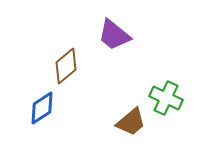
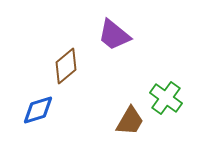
green cross: rotated 12 degrees clockwise
blue diamond: moved 4 px left, 2 px down; rotated 16 degrees clockwise
brown trapezoid: moved 1 px left, 1 px up; rotated 20 degrees counterclockwise
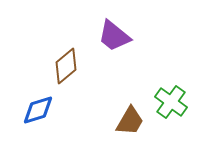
purple trapezoid: moved 1 px down
green cross: moved 5 px right, 4 px down
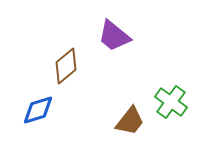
brown trapezoid: rotated 8 degrees clockwise
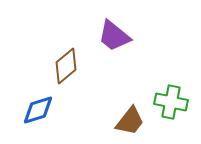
green cross: rotated 24 degrees counterclockwise
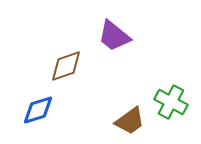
brown diamond: rotated 21 degrees clockwise
green cross: rotated 16 degrees clockwise
brown trapezoid: rotated 16 degrees clockwise
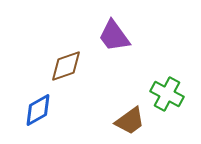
purple trapezoid: rotated 15 degrees clockwise
green cross: moved 4 px left, 8 px up
blue diamond: rotated 12 degrees counterclockwise
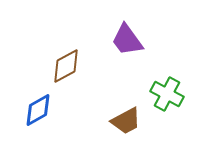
purple trapezoid: moved 13 px right, 4 px down
brown diamond: rotated 9 degrees counterclockwise
brown trapezoid: moved 4 px left; rotated 8 degrees clockwise
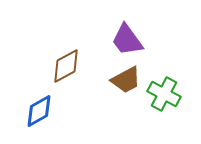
green cross: moved 3 px left
blue diamond: moved 1 px right, 1 px down
brown trapezoid: moved 41 px up
